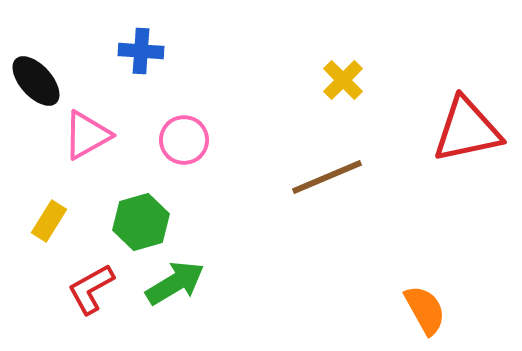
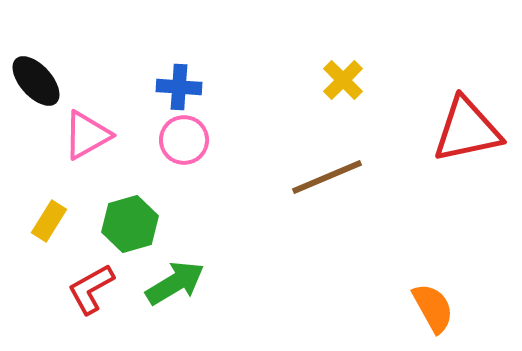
blue cross: moved 38 px right, 36 px down
green hexagon: moved 11 px left, 2 px down
orange semicircle: moved 8 px right, 2 px up
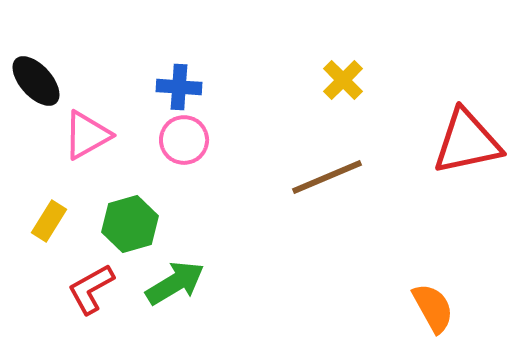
red triangle: moved 12 px down
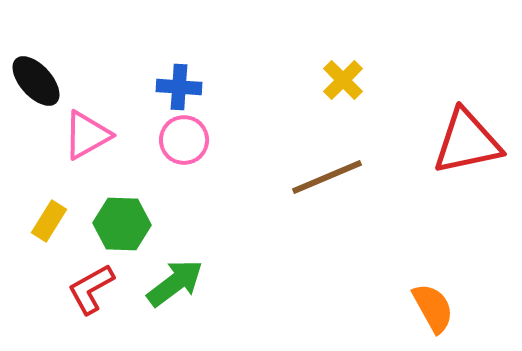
green hexagon: moved 8 px left; rotated 18 degrees clockwise
green arrow: rotated 6 degrees counterclockwise
